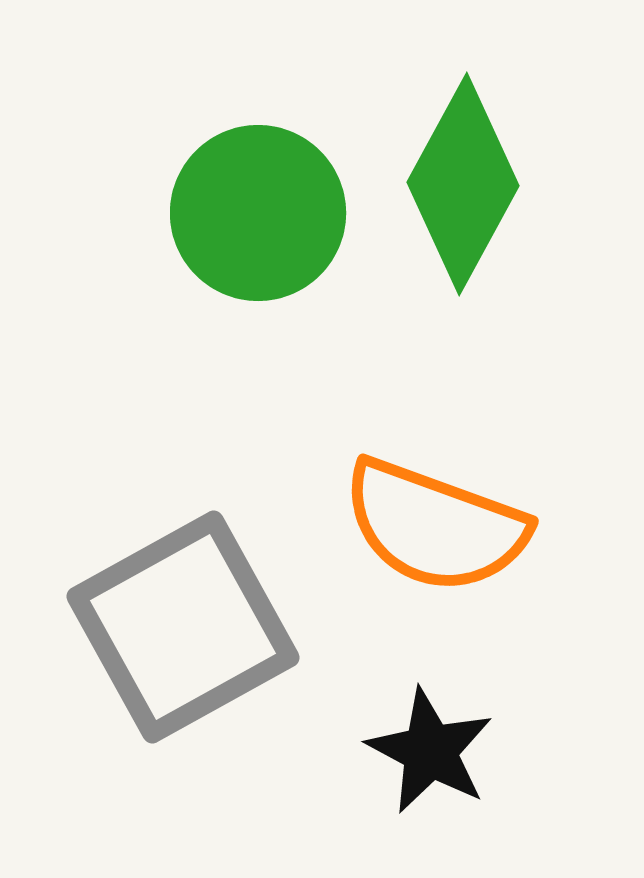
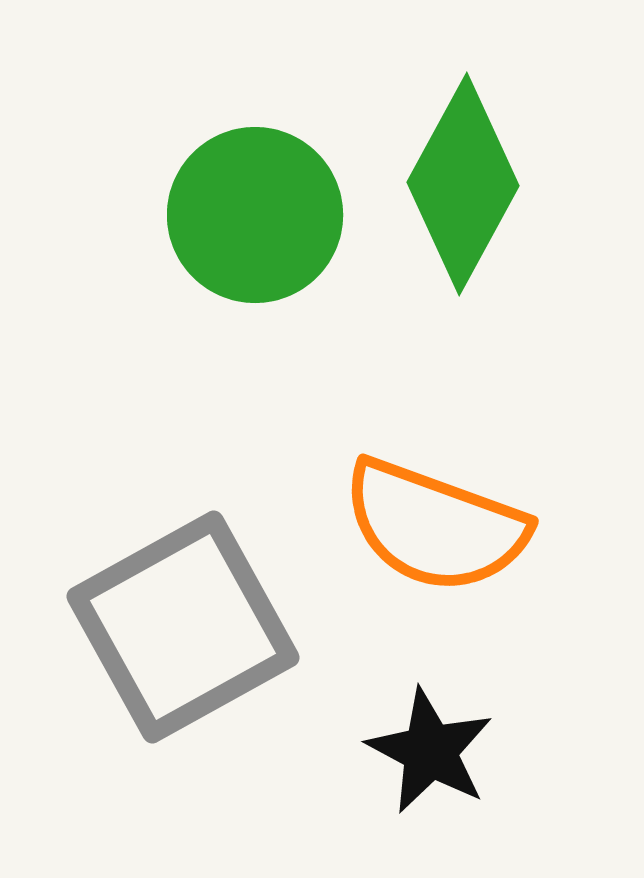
green circle: moved 3 px left, 2 px down
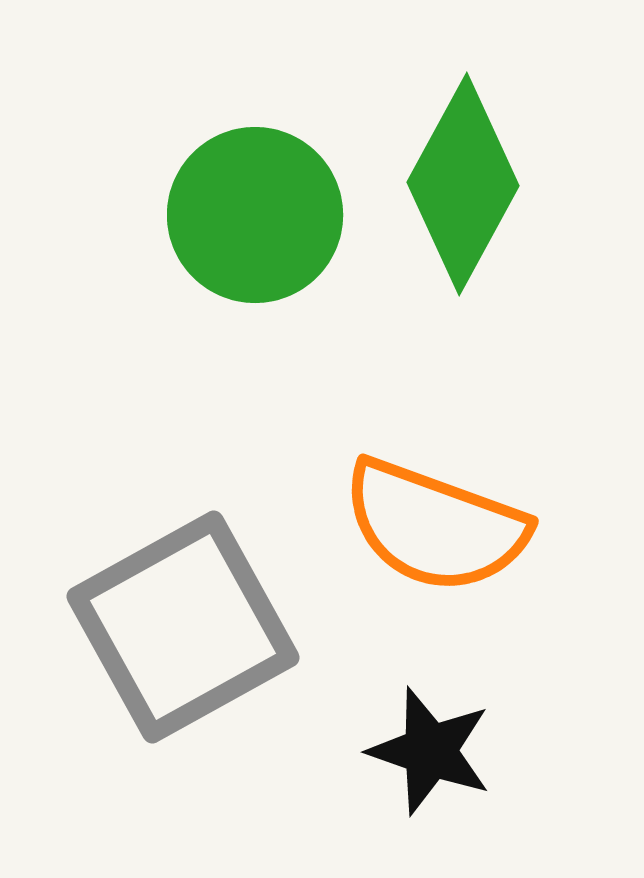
black star: rotated 9 degrees counterclockwise
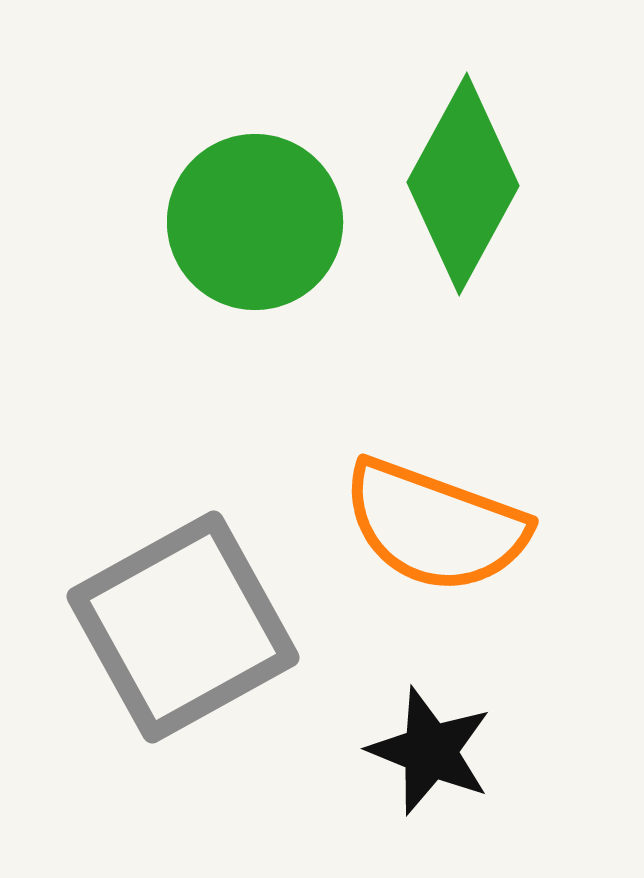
green circle: moved 7 px down
black star: rotated 3 degrees clockwise
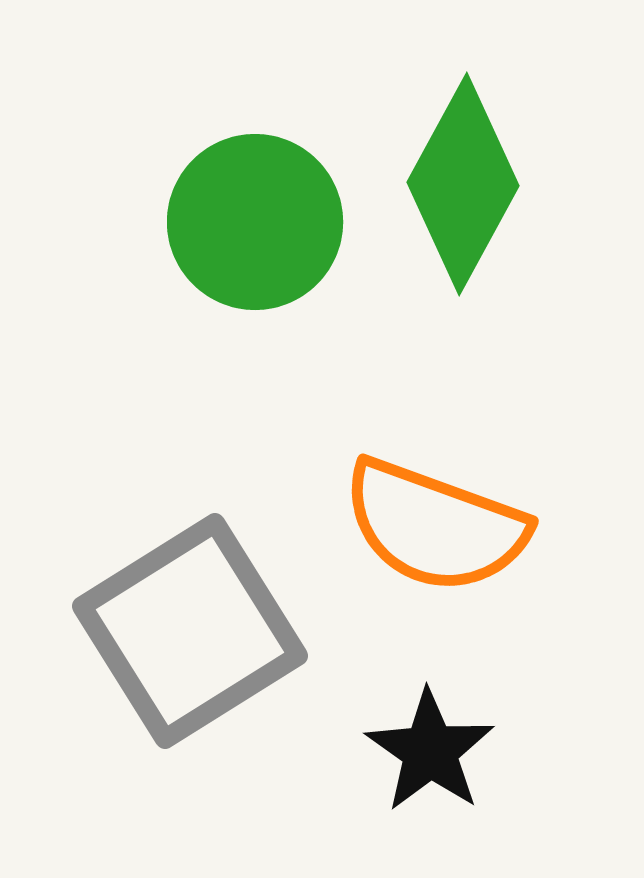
gray square: moved 7 px right, 4 px down; rotated 3 degrees counterclockwise
black star: rotated 13 degrees clockwise
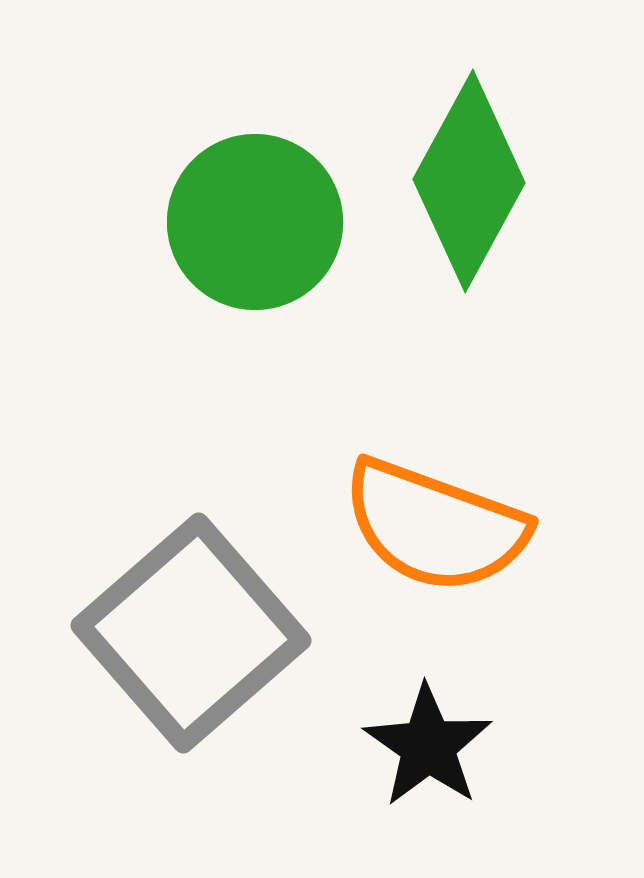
green diamond: moved 6 px right, 3 px up
gray square: moved 1 px right, 2 px down; rotated 9 degrees counterclockwise
black star: moved 2 px left, 5 px up
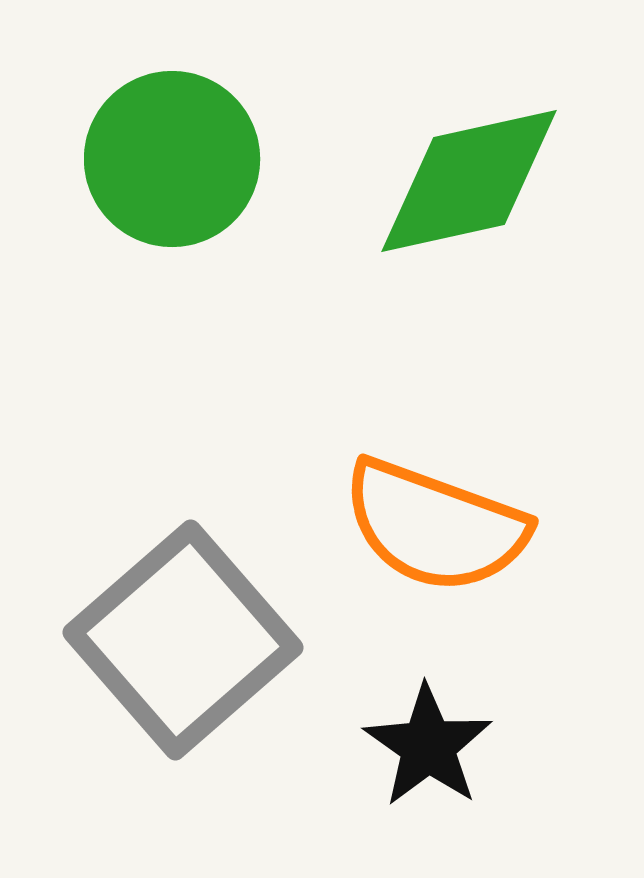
green diamond: rotated 49 degrees clockwise
green circle: moved 83 px left, 63 px up
gray square: moved 8 px left, 7 px down
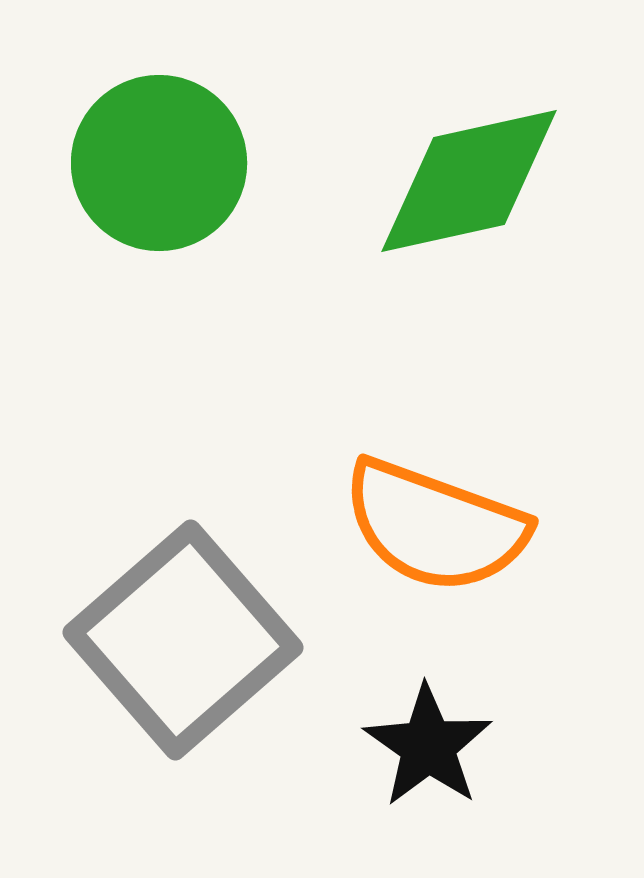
green circle: moved 13 px left, 4 px down
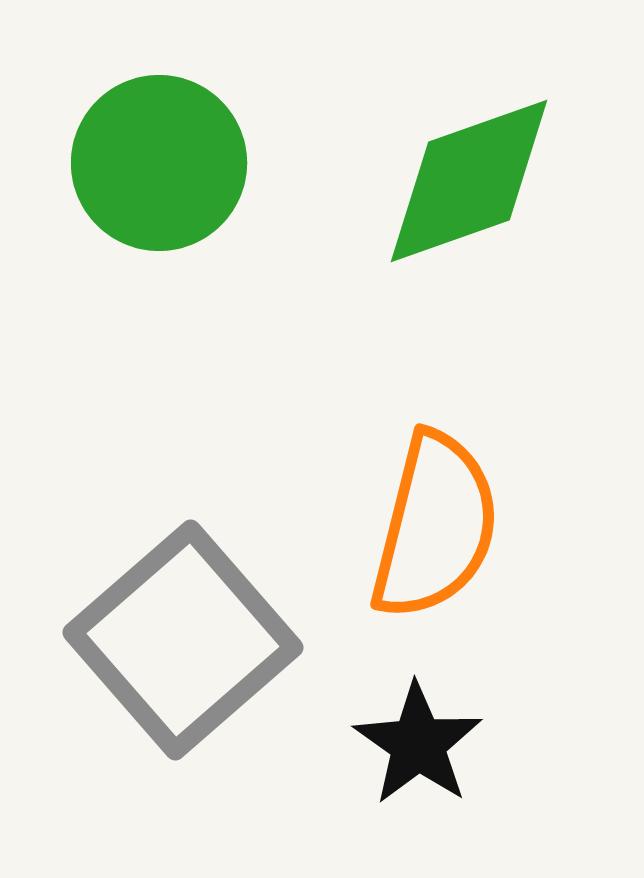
green diamond: rotated 7 degrees counterclockwise
orange semicircle: rotated 96 degrees counterclockwise
black star: moved 10 px left, 2 px up
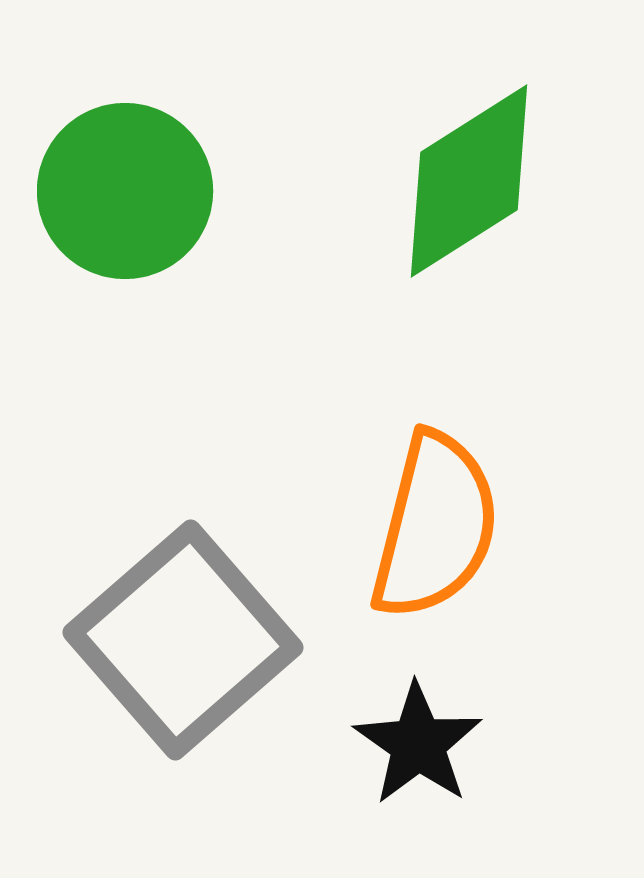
green circle: moved 34 px left, 28 px down
green diamond: rotated 13 degrees counterclockwise
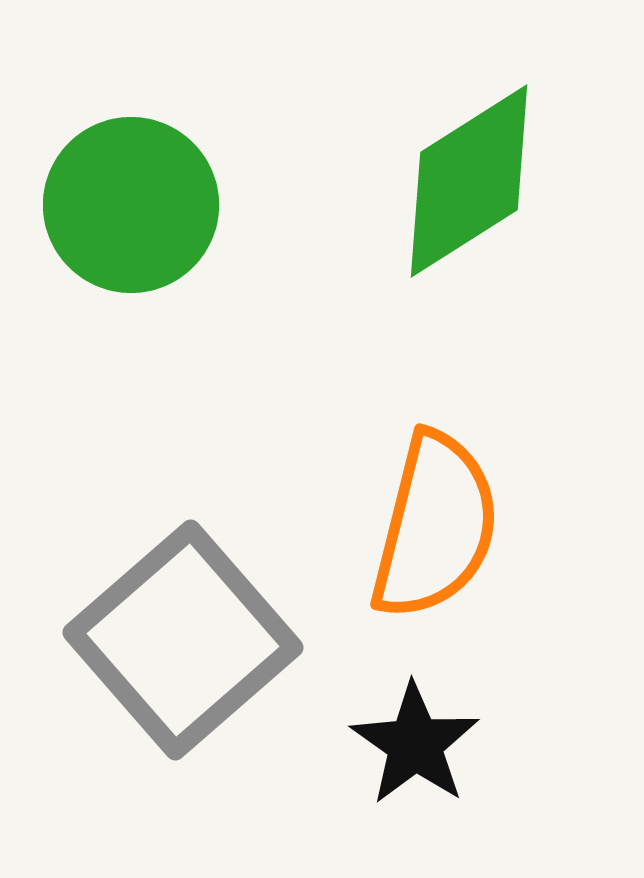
green circle: moved 6 px right, 14 px down
black star: moved 3 px left
